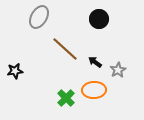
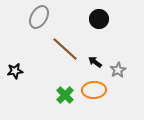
green cross: moved 1 px left, 3 px up
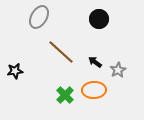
brown line: moved 4 px left, 3 px down
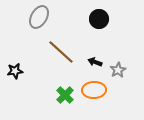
black arrow: rotated 16 degrees counterclockwise
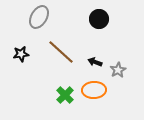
black star: moved 6 px right, 17 px up
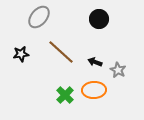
gray ellipse: rotated 10 degrees clockwise
gray star: rotated 14 degrees counterclockwise
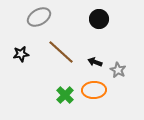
gray ellipse: rotated 20 degrees clockwise
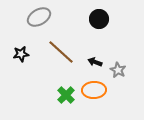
green cross: moved 1 px right
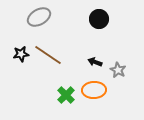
brown line: moved 13 px left, 3 px down; rotated 8 degrees counterclockwise
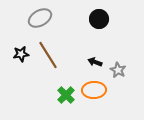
gray ellipse: moved 1 px right, 1 px down
brown line: rotated 24 degrees clockwise
